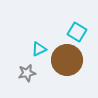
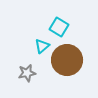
cyan square: moved 18 px left, 5 px up
cyan triangle: moved 3 px right, 3 px up; rotated 14 degrees counterclockwise
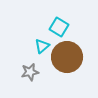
brown circle: moved 3 px up
gray star: moved 3 px right, 1 px up
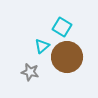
cyan square: moved 3 px right
gray star: rotated 24 degrees clockwise
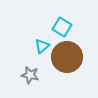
gray star: moved 3 px down
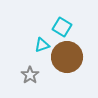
cyan triangle: moved 1 px up; rotated 21 degrees clockwise
gray star: rotated 24 degrees clockwise
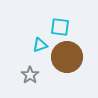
cyan square: moved 2 px left; rotated 24 degrees counterclockwise
cyan triangle: moved 2 px left
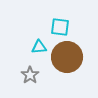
cyan triangle: moved 1 px left, 2 px down; rotated 14 degrees clockwise
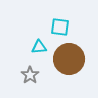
brown circle: moved 2 px right, 2 px down
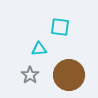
cyan triangle: moved 2 px down
brown circle: moved 16 px down
